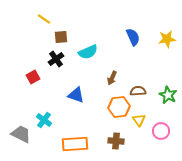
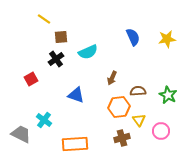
red square: moved 2 px left, 2 px down
brown cross: moved 6 px right, 3 px up; rotated 21 degrees counterclockwise
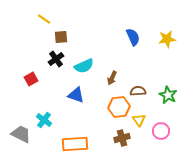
cyan semicircle: moved 4 px left, 14 px down
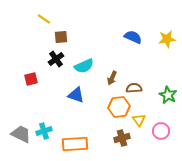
blue semicircle: rotated 42 degrees counterclockwise
red square: rotated 16 degrees clockwise
brown semicircle: moved 4 px left, 3 px up
cyan cross: moved 11 px down; rotated 35 degrees clockwise
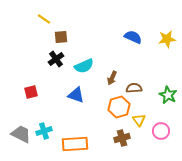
red square: moved 13 px down
orange hexagon: rotated 10 degrees counterclockwise
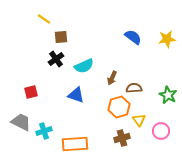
blue semicircle: rotated 12 degrees clockwise
gray trapezoid: moved 12 px up
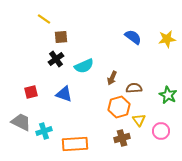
blue triangle: moved 12 px left, 1 px up
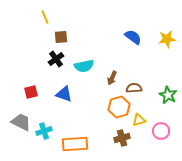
yellow line: moved 1 px right, 2 px up; rotated 32 degrees clockwise
cyan semicircle: rotated 12 degrees clockwise
yellow triangle: rotated 48 degrees clockwise
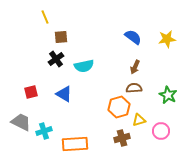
brown arrow: moved 23 px right, 11 px up
blue triangle: rotated 12 degrees clockwise
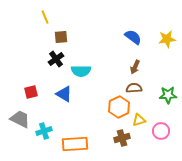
cyan semicircle: moved 3 px left, 5 px down; rotated 12 degrees clockwise
green star: rotated 30 degrees counterclockwise
orange hexagon: rotated 10 degrees counterclockwise
gray trapezoid: moved 1 px left, 3 px up
